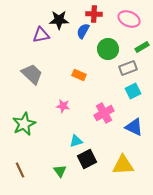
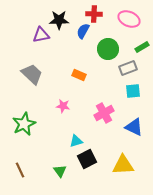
cyan square: rotated 21 degrees clockwise
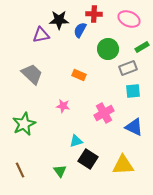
blue semicircle: moved 3 px left, 1 px up
black square: moved 1 px right; rotated 30 degrees counterclockwise
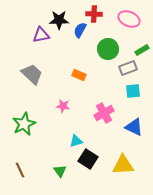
green rectangle: moved 3 px down
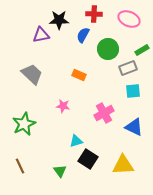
blue semicircle: moved 3 px right, 5 px down
brown line: moved 4 px up
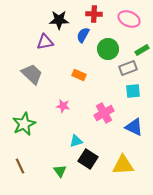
purple triangle: moved 4 px right, 7 px down
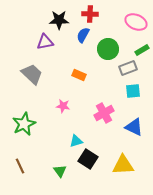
red cross: moved 4 px left
pink ellipse: moved 7 px right, 3 px down
